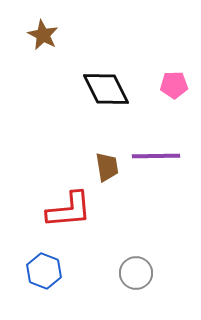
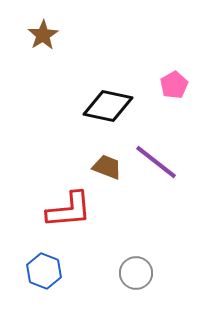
brown star: rotated 12 degrees clockwise
pink pentagon: rotated 28 degrees counterclockwise
black diamond: moved 2 px right, 17 px down; rotated 51 degrees counterclockwise
purple line: moved 6 px down; rotated 39 degrees clockwise
brown trapezoid: rotated 60 degrees counterclockwise
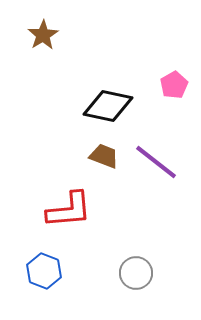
brown trapezoid: moved 3 px left, 11 px up
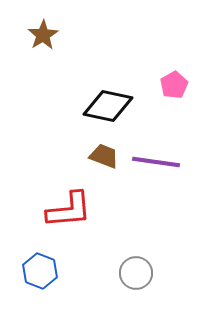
purple line: rotated 30 degrees counterclockwise
blue hexagon: moved 4 px left
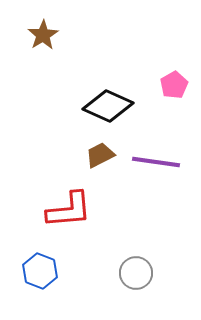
black diamond: rotated 12 degrees clockwise
brown trapezoid: moved 4 px left, 1 px up; rotated 48 degrees counterclockwise
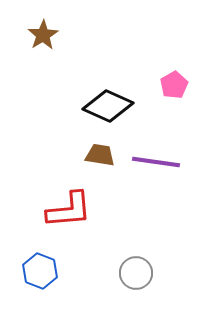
brown trapezoid: rotated 36 degrees clockwise
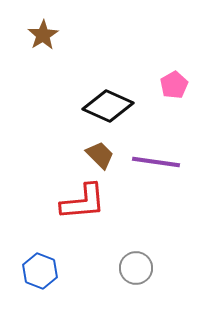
brown trapezoid: rotated 36 degrees clockwise
red L-shape: moved 14 px right, 8 px up
gray circle: moved 5 px up
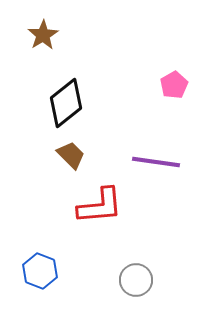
black diamond: moved 42 px left, 3 px up; rotated 63 degrees counterclockwise
brown trapezoid: moved 29 px left
red L-shape: moved 17 px right, 4 px down
gray circle: moved 12 px down
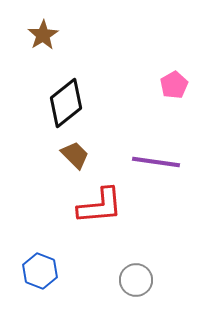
brown trapezoid: moved 4 px right
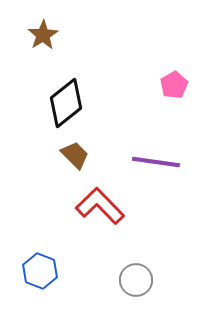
red L-shape: rotated 129 degrees counterclockwise
